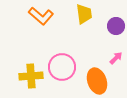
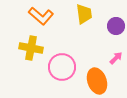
yellow cross: moved 28 px up; rotated 15 degrees clockwise
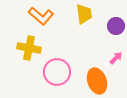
yellow cross: moved 2 px left
pink circle: moved 5 px left, 5 px down
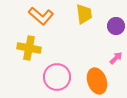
pink circle: moved 5 px down
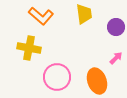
purple circle: moved 1 px down
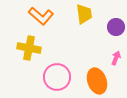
pink arrow: rotated 24 degrees counterclockwise
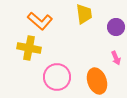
orange L-shape: moved 1 px left, 5 px down
pink arrow: rotated 136 degrees clockwise
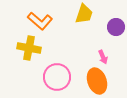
yellow trapezoid: rotated 25 degrees clockwise
pink arrow: moved 13 px left, 1 px up
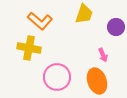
pink arrow: moved 2 px up
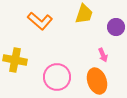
yellow cross: moved 14 px left, 12 px down
